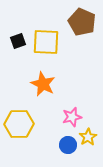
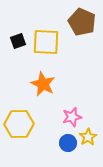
blue circle: moved 2 px up
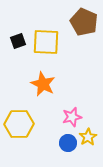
brown pentagon: moved 2 px right
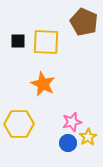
black square: rotated 21 degrees clockwise
pink star: moved 5 px down
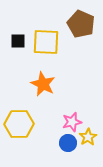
brown pentagon: moved 3 px left, 2 px down
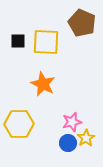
brown pentagon: moved 1 px right, 1 px up
yellow star: moved 2 px left, 1 px down
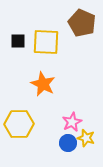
pink star: rotated 12 degrees counterclockwise
yellow star: rotated 24 degrees counterclockwise
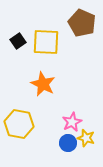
black square: rotated 35 degrees counterclockwise
yellow hexagon: rotated 12 degrees clockwise
